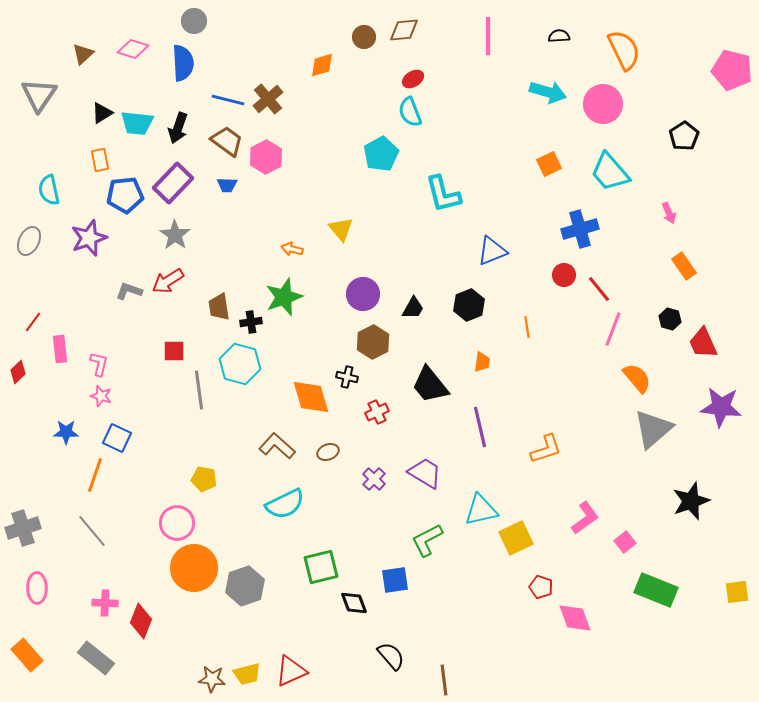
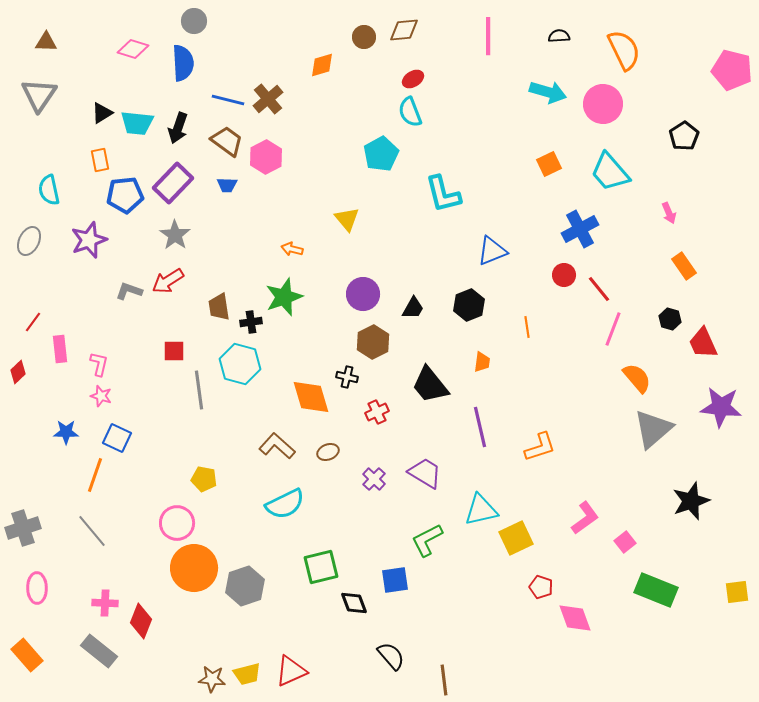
brown triangle at (83, 54): moved 37 px left, 12 px up; rotated 45 degrees clockwise
yellow triangle at (341, 229): moved 6 px right, 10 px up
blue cross at (580, 229): rotated 12 degrees counterclockwise
purple star at (89, 238): moved 2 px down
orange L-shape at (546, 449): moved 6 px left, 2 px up
gray rectangle at (96, 658): moved 3 px right, 7 px up
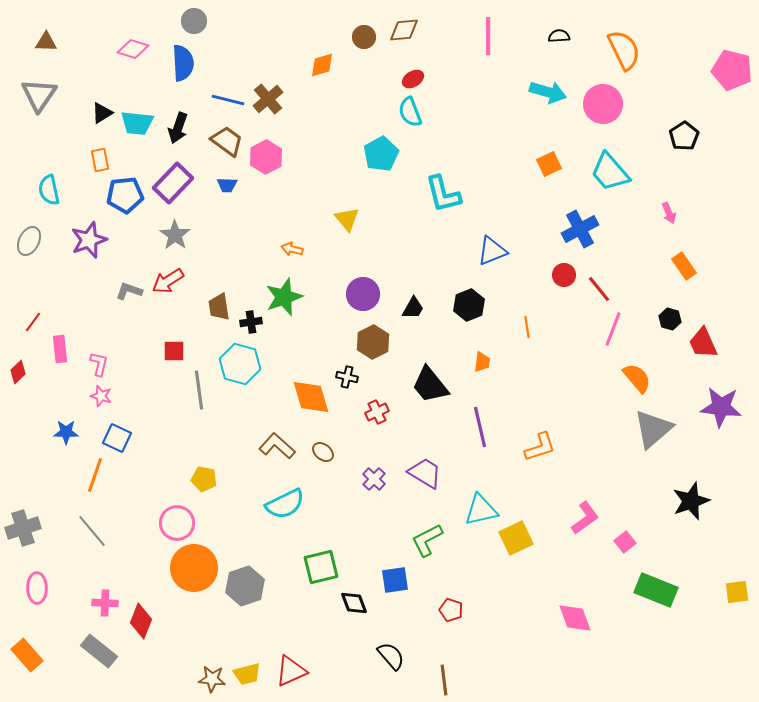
brown ellipse at (328, 452): moved 5 px left; rotated 60 degrees clockwise
red pentagon at (541, 587): moved 90 px left, 23 px down
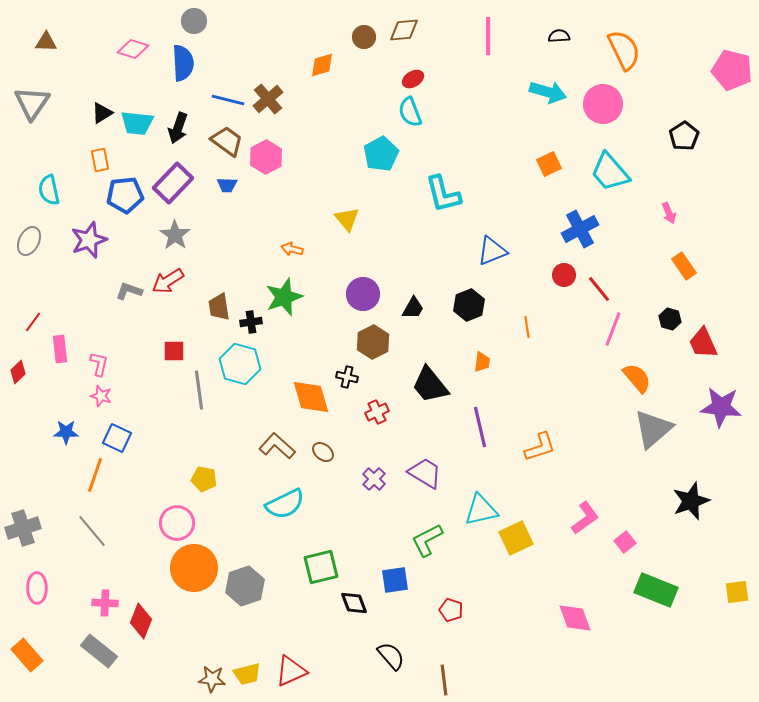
gray triangle at (39, 95): moved 7 px left, 8 px down
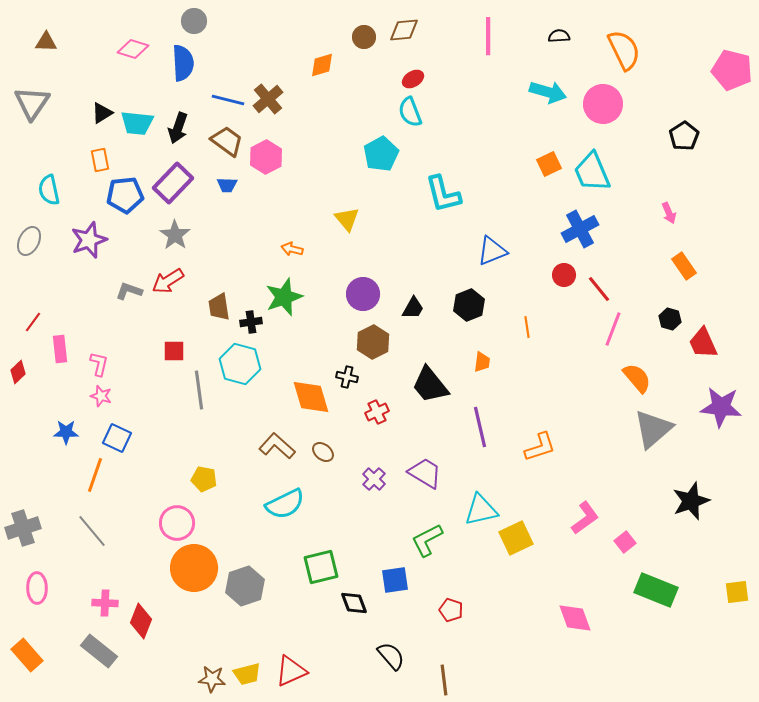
cyan trapezoid at (610, 172): moved 18 px left; rotated 18 degrees clockwise
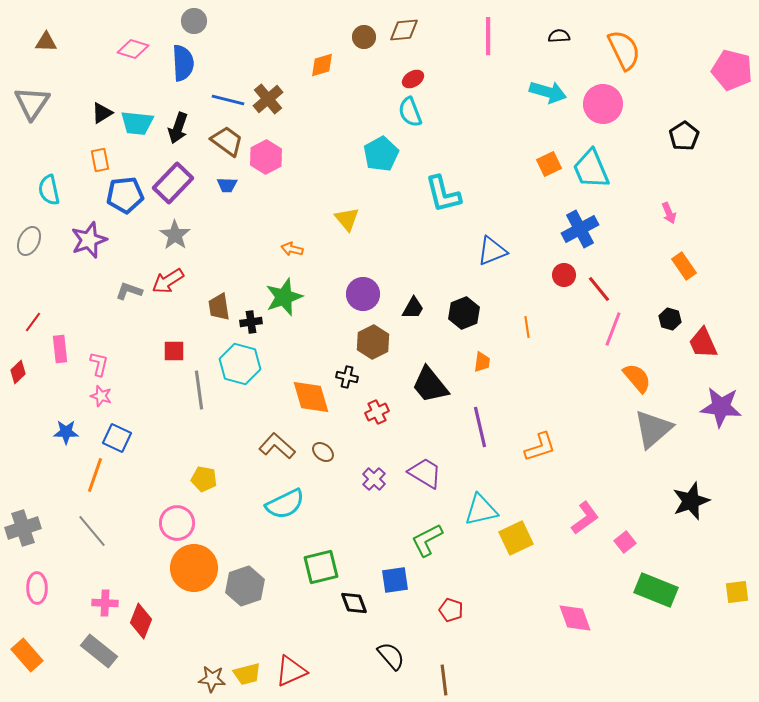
cyan trapezoid at (592, 172): moved 1 px left, 3 px up
black hexagon at (469, 305): moved 5 px left, 8 px down
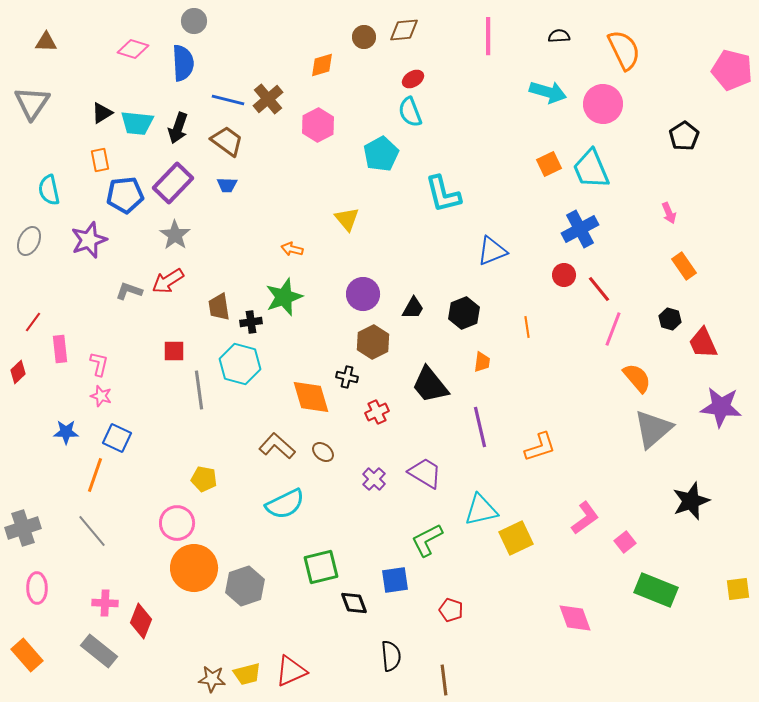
pink hexagon at (266, 157): moved 52 px right, 32 px up
yellow square at (737, 592): moved 1 px right, 3 px up
black semicircle at (391, 656): rotated 36 degrees clockwise
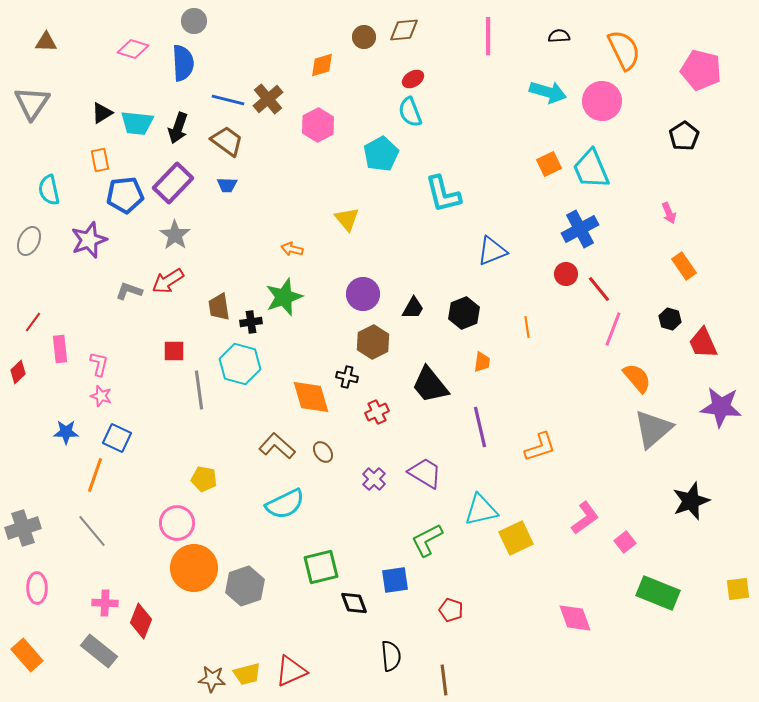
pink pentagon at (732, 70): moved 31 px left
pink circle at (603, 104): moved 1 px left, 3 px up
red circle at (564, 275): moved 2 px right, 1 px up
brown ellipse at (323, 452): rotated 15 degrees clockwise
green rectangle at (656, 590): moved 2 px right, 3 px down
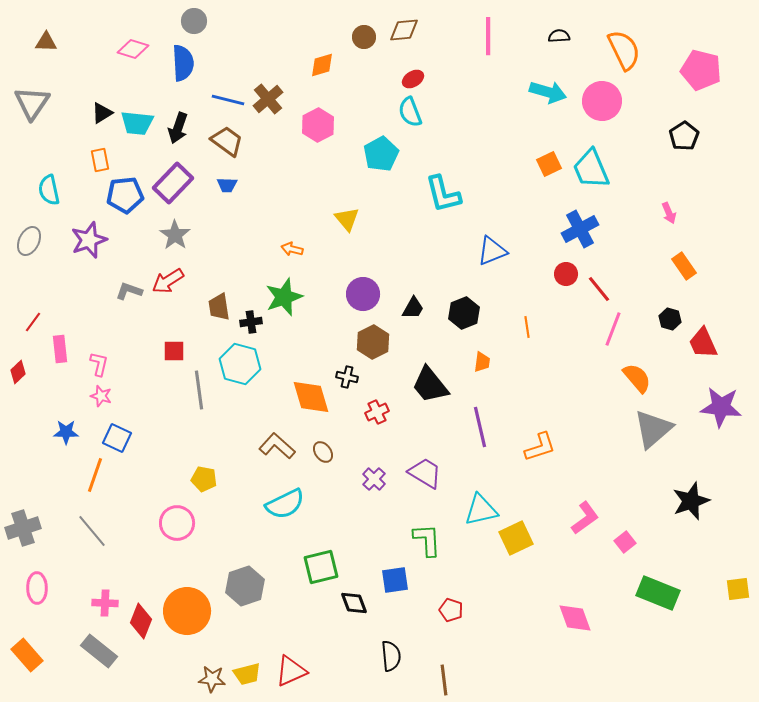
green L-shape at (427, 540): rotated 114 degrees clockwise
orange circle at (194, 568): moved 7 px left, 43 px down
